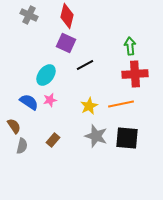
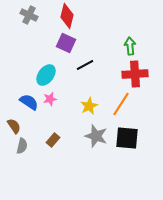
pink star: moved 1 px up
orange line: rotated 45 degrees counterclockwise
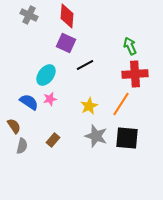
red diamond: rotated 10 degrees counterclockwise
green arrow: rotated 18 degrees counterclockwise
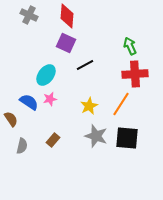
brown semicircle: moved 3 px left, 7 px up
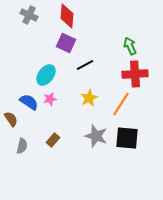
yellow star: moved 8 px up
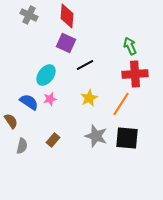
brown semicircle: moved 2 px down
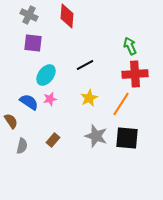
purple square: moved 33 px left; rotated 18 degrees counterclockwise
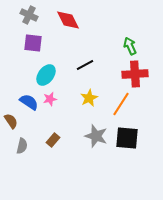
red diamond: moved 1 px right, 4 px down; rotated 30 degrees counterclockwise
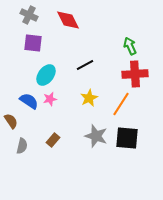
blue semicircle: moved 1 px up
